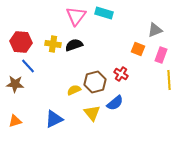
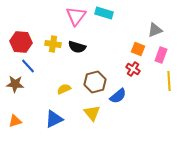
black semicircle: moved 3 px right, 2 px down; rotated 144 degrees counterclockwise
red cross: moved 12 px right, 5 px up
yellow line: moved 1 px down
yellow semicircle: moved 10 px left, 1 px up
blue semicircle: moved 3 px right, 7 px up
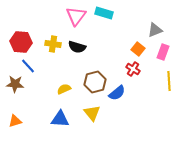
orange square: rotated 16 degrees clockwise
pink rectangle: moved 2 px right, 3 px up
blue semicircle: moved 1 px left, 3 px up
blue triangle: moved 6 px right; rotated 30 degrees clockwise
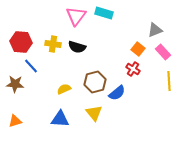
pink rectangle: rotated 63 degrees counterclockwise
blue line: moved 3 px right
yellow triangle: moved 2 px right
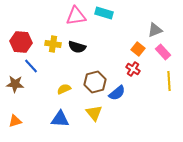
pink triangle: rotated 45 degrees clockwise
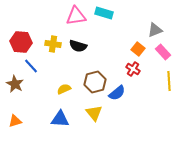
black semicircle: moved 1 px right, 1 px up
brown star: rotated 24 degrees clockwise
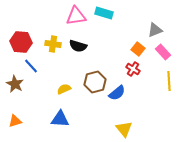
yellow triangle: moved 30 px right, 16 px down
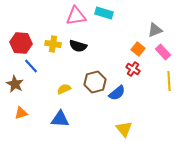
red hexagon: moved 1 px down
orange triangle: moved 6 px right, 8 px up
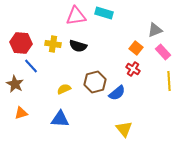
orange square: moved 2 px left, 1 px up
